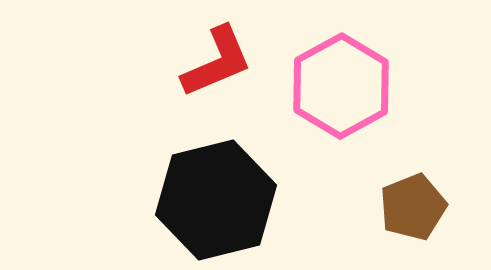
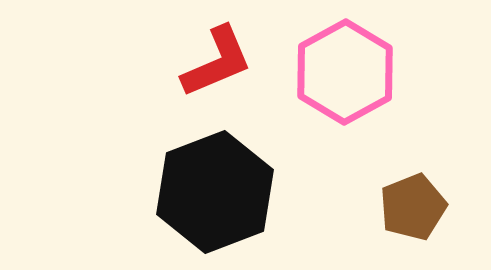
pink hexagon: moved 4 px right, 14 px up
black hexagon: moved 1 px left, 8 px up; rotated 7 degrees counterclockwise
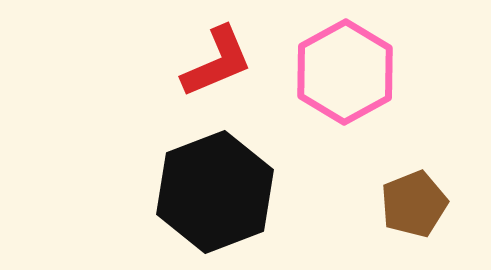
brown pentagon: moved 1 px right, 3 px up
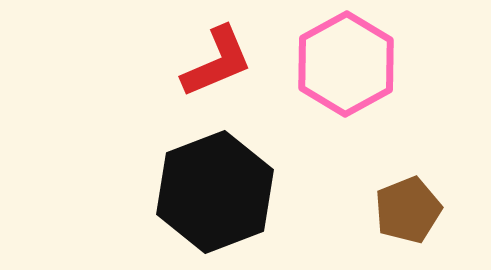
pink hexagon: moved 1 px right, 8 px up
brown pentagon: moved 6 px left, 6 px down
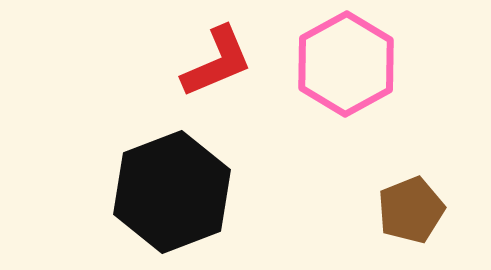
black hexagon: moved 43 px left
brown pentagon: moved 3 px right
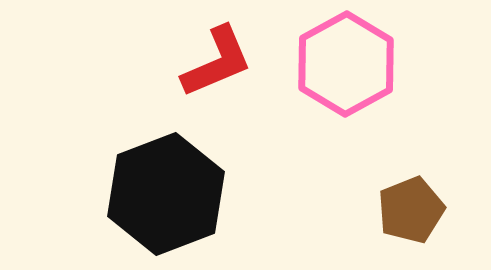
black hexagon: moved 6 px left, 2 px down
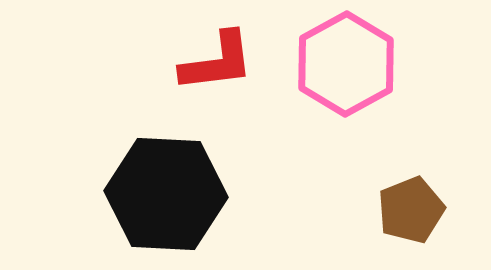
red L-shape: rotated 16 degrees clockwise
black hexagon: rotated 24 degrees clockwise
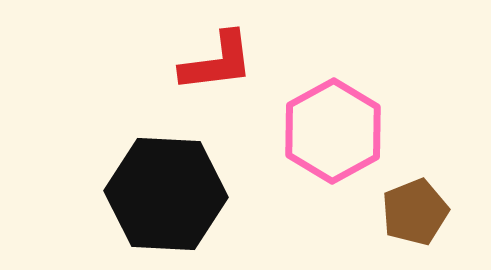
pink hexagon: moved 13 px left, 67 px down
brown pentagon: moved 4 px right, 2 px down
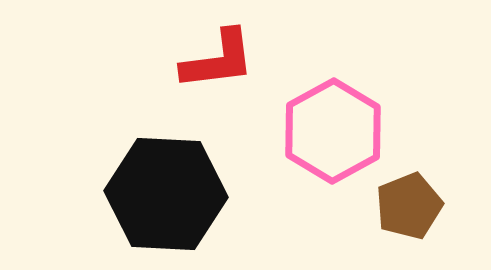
red L-shape: moved 1 px right, 2 px up
brown pentagon: moved 6 px left, 6 px up
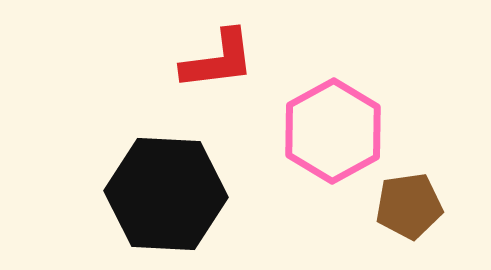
brown pentagon: rotated 14 degrees clockwise
